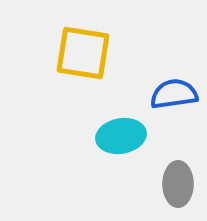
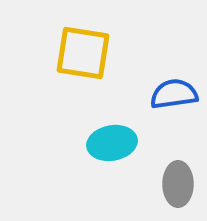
cyan ellipse: moved 9 px left, 7 px down
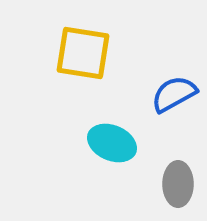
blue semicircle: rotated 21 degrees counterclockwise
cyan ellipse: rotated 33 degrees clockwise
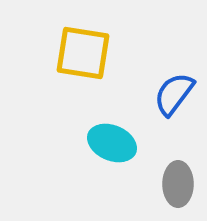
blue semicircle: rotated 24 degrees counterclockwise
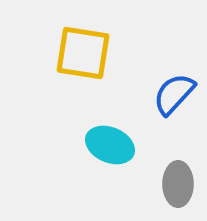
blue semicircle: rotated 6 degrees clockwise
cyan ellipse: moved 2 px left, 2 px down
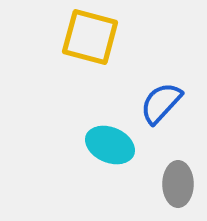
yellow square: moved 7 px right, 16 px up; rotated 6 degrees clockwise
blue semicircle: moved 13 px left, 9 px down
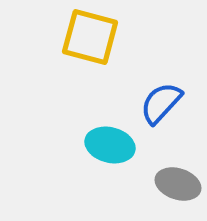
cyan ellipse: rotated 9 degrees counterclockwise
gray ellipse: rotated 72 degrees counterclockwise
